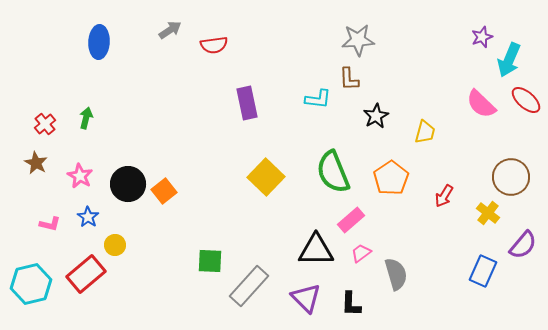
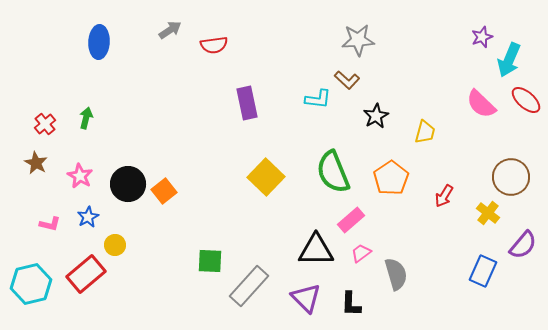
brown L-shape: moved 2 px left, 1 px down; rotated 45 degrees counterclockwise
blue star: rotated 10 degrees clockwise
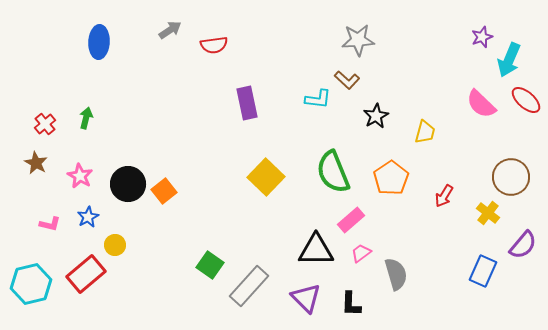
green square: moved 4 px down; rotated 32 degrees clockwise
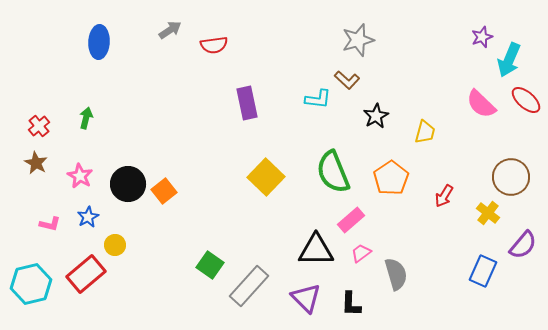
gray star: rotated 12 degrees counterclockwise
red cross: moved 6 px left, 2 px down
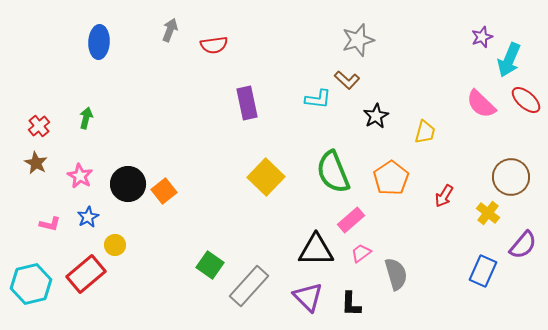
gray arrow: rotated 35 degrees counterclockwise
purple triangle: moved 2 px right, 1 px up
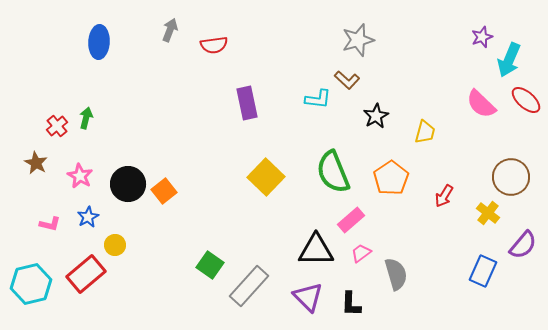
red cross: moved 18 px right
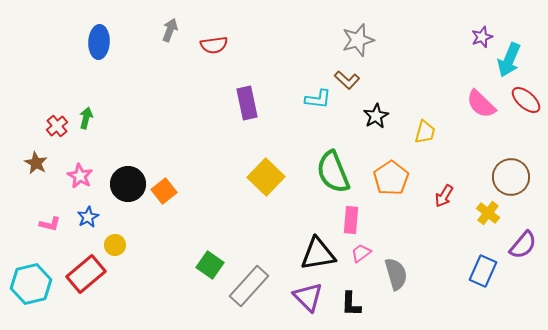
pink rectangle: rotated 44 degrees counterclockwise
black triangle: moved 2 px right, 4 px down; rotated 9 degrees counterclockwise
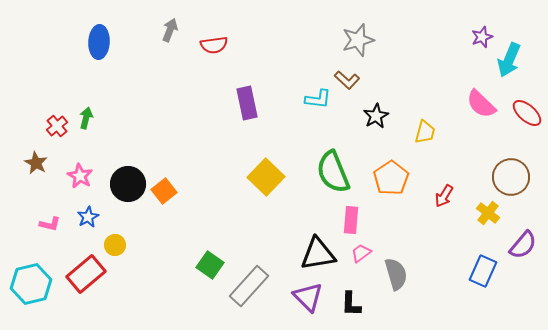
red ellipse: moved 1 px right, 13 px down
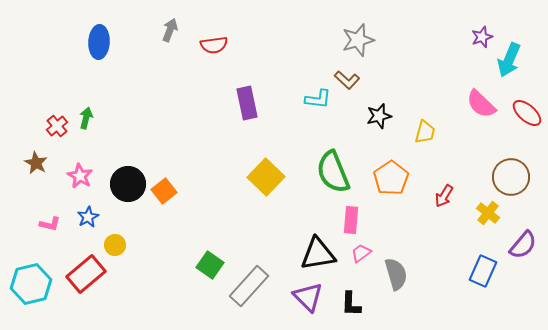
black star: moved 3 px right; rotated 15 degrees clockwise
